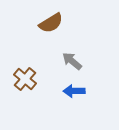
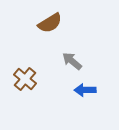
brown semicircle: moved 1 px left
blue arrow: moved 11 px right, 1 px up
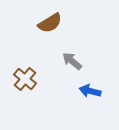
blue arrow: moved 5 px right, 1 px down; rotated 15 degrees clockwise
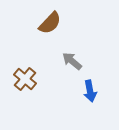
brown semicircle: rotated 15 degrees counterclockwise
blue arrow: rotated 115 degrees counterclockwise
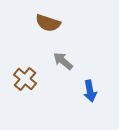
brown semicircle: moved 2 px left; rotated 65 degrees clockwise
gray arrow: moved 9 px left
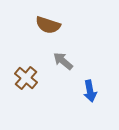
brown semicircle: moved 2 px down
brown cross: moved 1 px right, 1 px up
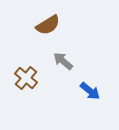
brown semicircle: rotated 50 degrees counterclockwise
blue arrow: rotated 40 degrees counterclockwise
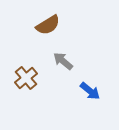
brown cross: rotated 10 degrees clockwise
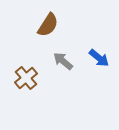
brown semicircle: rotated 25 degrees counterclockwise
blue arrow: moved 9 px right, 33 px up
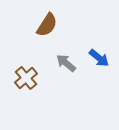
brown semicircle: moved 1 px left
gray arrow: moved 3 px right, 2 px down
